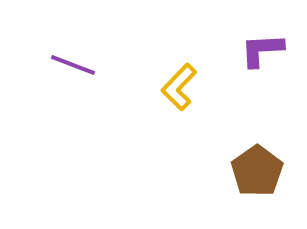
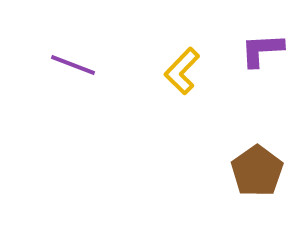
yellow L-shape: moved 3 px right, 16 px up
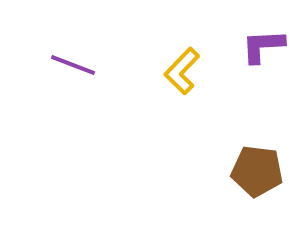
purple L-shape: moved 1 px right, 4 px up
brown pentagon: rotated 30 degrees counterclockwise
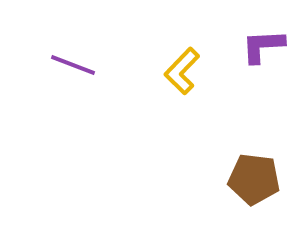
brown pentagon: moved 3 px left, 8 px down
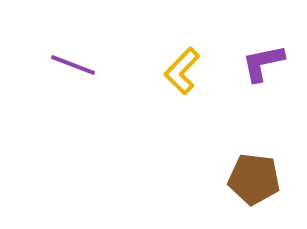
purple L-shape: moved 17 px down; rotated 9 degrees counterclockwise
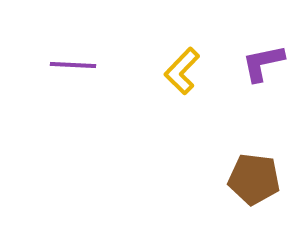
purple line: rotated 18 degrees counterclockwise
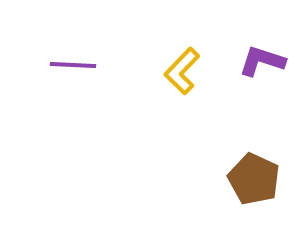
purple L-shape: moved 1 px left, 2 px up; rotated 30 degrees clockwise
brown pentagon: rotated 18 degrees clockwise
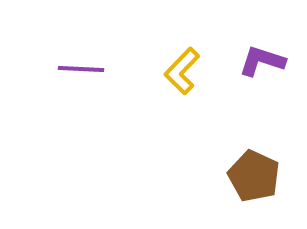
purple line: moved 8 px right, 4 px down
brown pentagon: moved 3 px up
